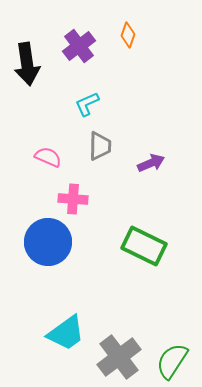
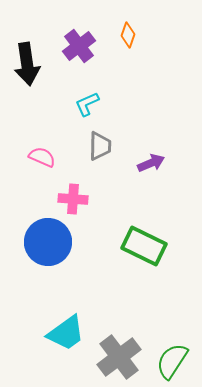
pink semicircle: moved 6 px left
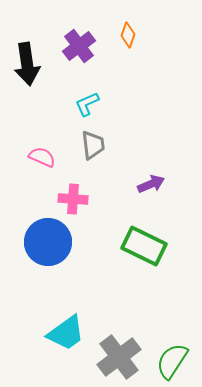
gray trapezoid: moved 7 px left, 1 px up; rotated 8 degrees counterclockwise
purple arrow: moved 21 px down
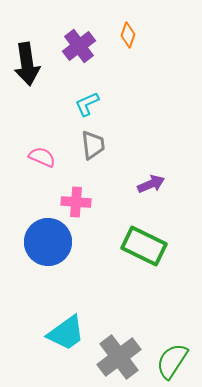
pink cross: moved 3 px right, 3 px down
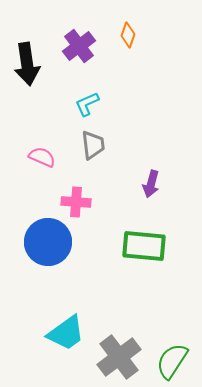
purple arrow: rotated 128 degrees clockwise
green rectangle: rotated 21 degrees counterclockwise
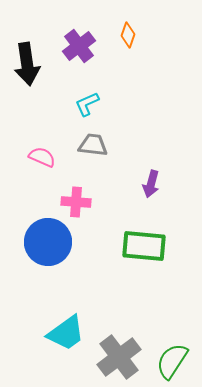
gray trapezoid: rotated 76 degrees counterclockwise
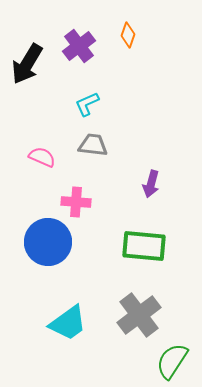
black arrow: rotated 39 degrees clockwise
cyan trapezoid: moved 2 px right, 10 px up
gray cross: moved 20 px right, 42 px up
